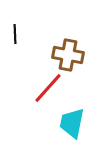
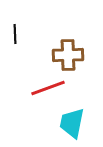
brown cross: rotated 12 degrees counterclockwise
red line: rotated 28 degrees clockwise
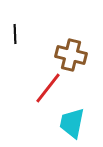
brown cross: moved 3 px right; rotated 16 degrees clockwise
red line: rotated 32 degrees counterclockwise
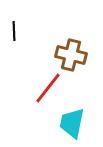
black line: moved 1 px left, 3 px up
